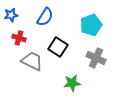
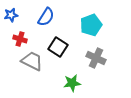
blue semicircle: moved 1 px right
red cross: moved 1 px right, 1 px down
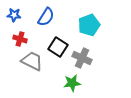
blue star: moved 3 px right; rotated 16 degrees clockwise
cyan pentagon: moved 2 px left
gray cross: moved 14 px left
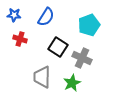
gray trapezoid: moved 10 px right, 16 px down; rotated 115 degrees counterclockwise
green star: rotated 18 degrees counterclockwise
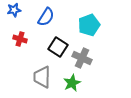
blue star: moved 5 px up; rotated 16 degrees counterclockwise
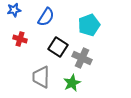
gray trapezoid: moved 1 px left
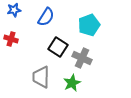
red cross: moved 9 px left
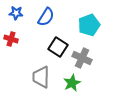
blue star: moved 2 px right, 3 px down; rotated 16 degrees clockwise
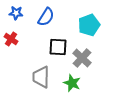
red cross: rotated 16 degrees clockwise
black square: rotated 30 degrees counterclockwise
gray cross: rotated 18 degrees clockwise
green star: rotated 24 degrees counterclockwise
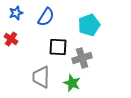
blue star: rotated 24 degrees counterclockwise
gray cross: rotated 30 degrees clockwise
